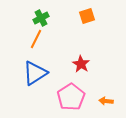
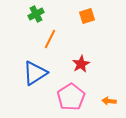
green cross: moved 5 px left, 4 px up
orange line: moved 14 px right
red star: rotated 12 degrees clockwise
orange arrow: moved 3 px right
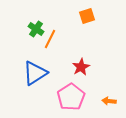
green cross: moved 15 px down; rotated 28 degrees counterclockwise
red star: moved 3 px down
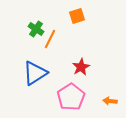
orange square: moved 10 px left
orange arrow: moved 1 px right
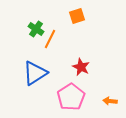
red star: rotated 18 degrees counterclockwise
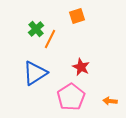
green cross: rotated 14 degrees clockwise
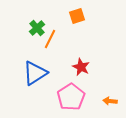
green cross: moved 1 px right, 1 px up
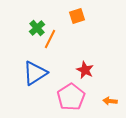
red star: moved 4 px right, 3 px down
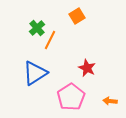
orange square: rotated 14 degrees counterclockwise
orange line: moved 1 px down
red star: moved 2 px right, 2 px up
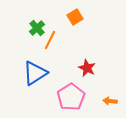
orange square: moved 2 px left, 1 px down
